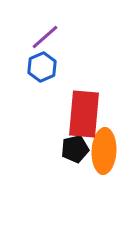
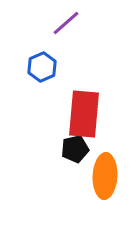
purple line: moved 21 px right, 14 px up
orange ellipse: moved 1 px right, 25 px down
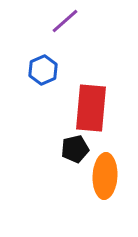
purple line: moved 1 px left, 2 px up
blue hexagon: moved 1 px right, 3 px down
red rectangle: moved 7 px right, 6 px up
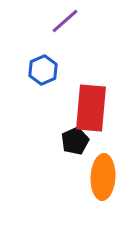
black pentagon: moved 8 px up; rotated 12 degrees counterclockwise
orange ellipse: moved 2 px left, 1 px down
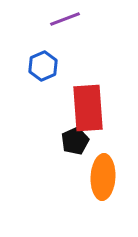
purple line: moved 2 px up; rotated 20 degrees clockwise
blue hexagon: moved 4 px up
red rectangle: moved 3 px left; rotated 9 degrees counterclockwise
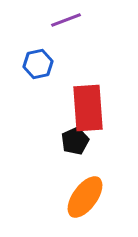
purple line: moved 1 px right, 1 px down
blue hexagon: moved 5 px left, 2 px up; rotated 12 degrees clockwise
orange ellipse: moved 18 px left, 20 px down; rotated 33 degrees clockwise
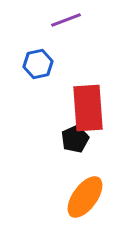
black pentagon: moved 2 px up
